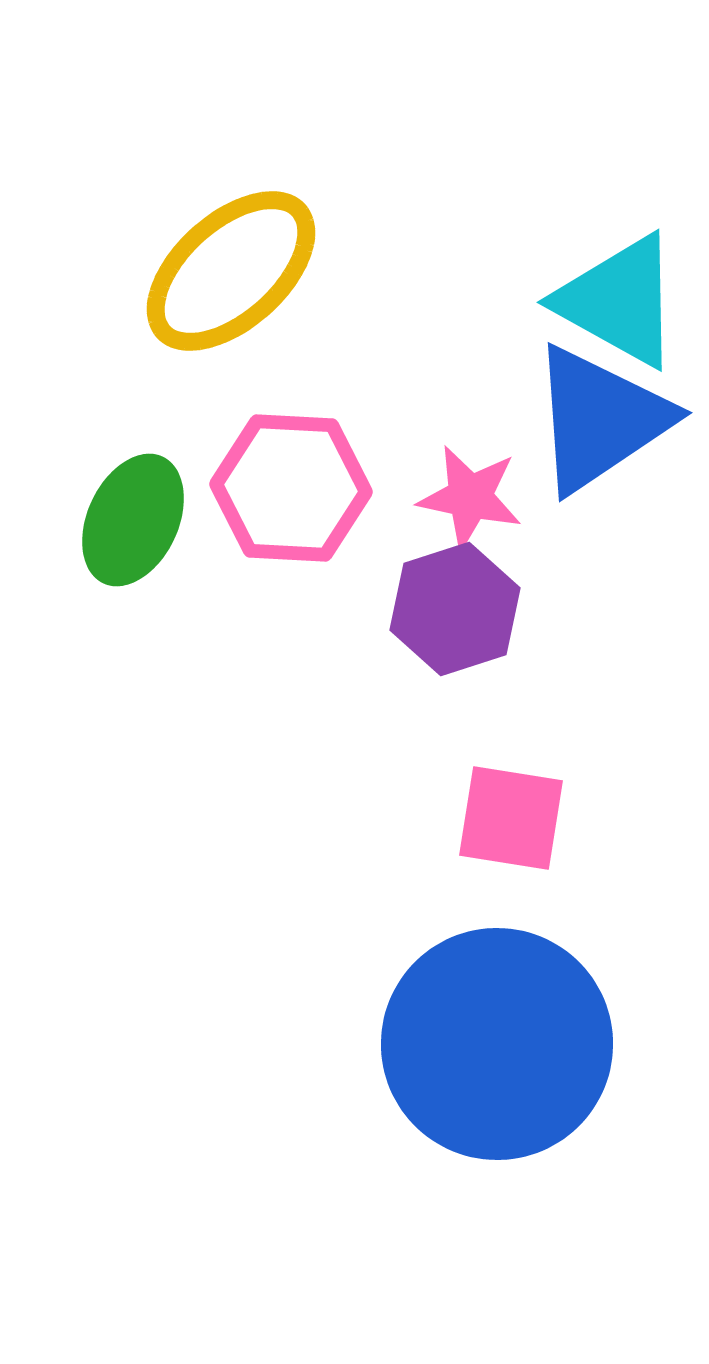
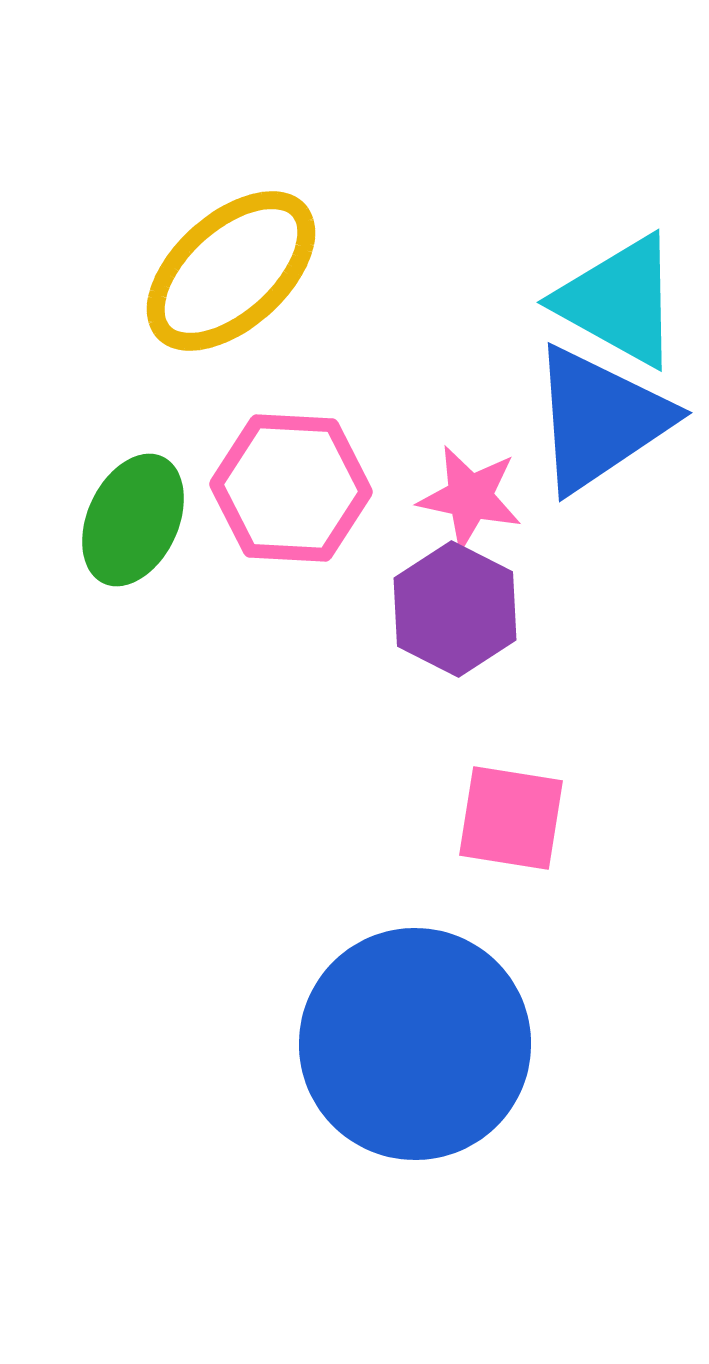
purple hexagon: rotated 15 degrees counterclockwise
blue circle: moved 82 px left
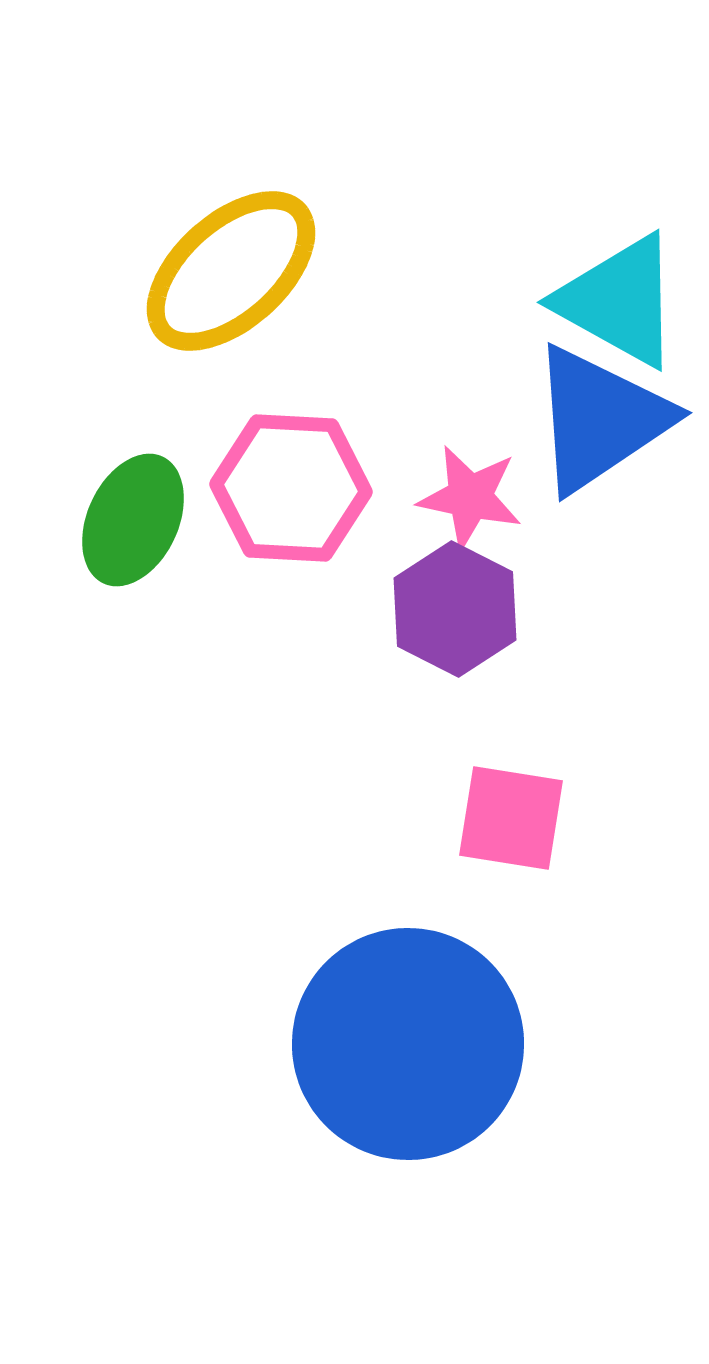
blue circle: moved 7 px left
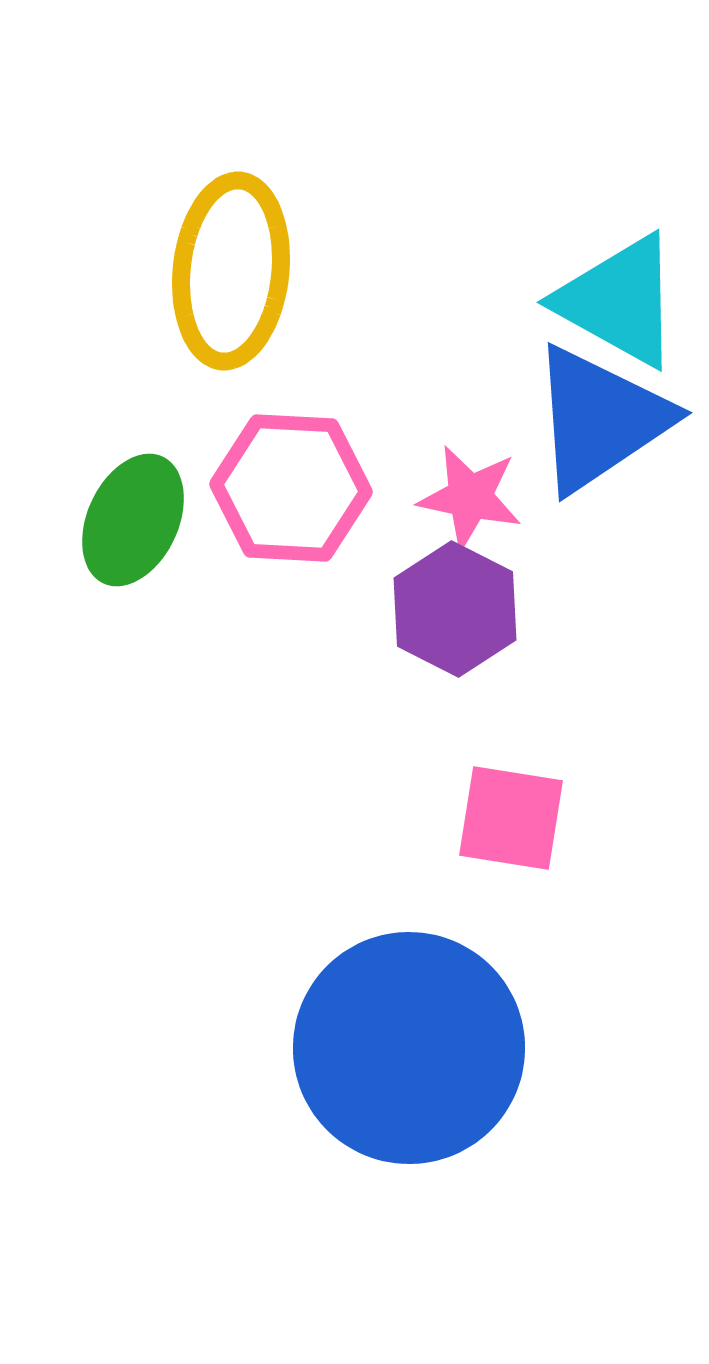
yellow ellipse: rotated 42 degrees counterclockwise
blue circle: moved 1 px right, 4 px down
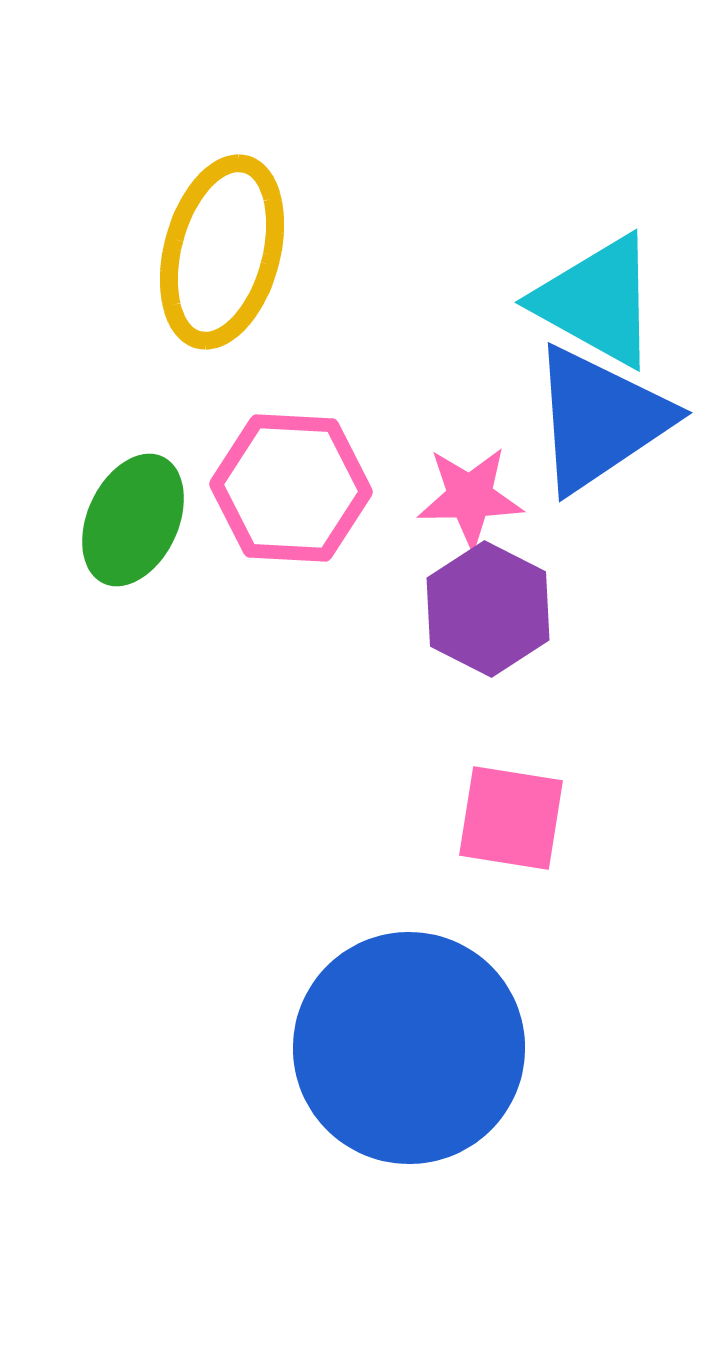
yellow ellipse: moved 9 px left, 19 px up; rotated 9 degrees clockwise
cyan triangle: moved 22 px left
pink star: rotated 13 degrees counterclockwise
purple hexagon: moved 33 px right
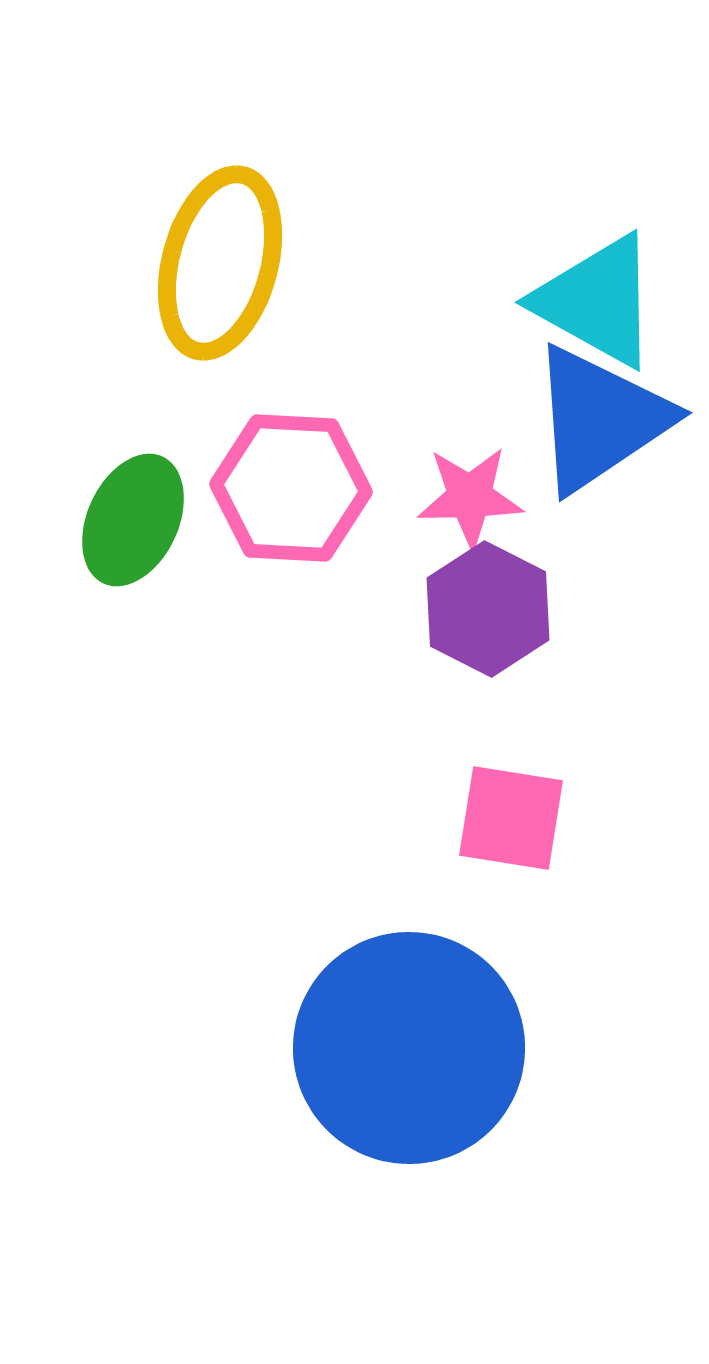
yellow ellipse: moved 2 px left, 11 px down
